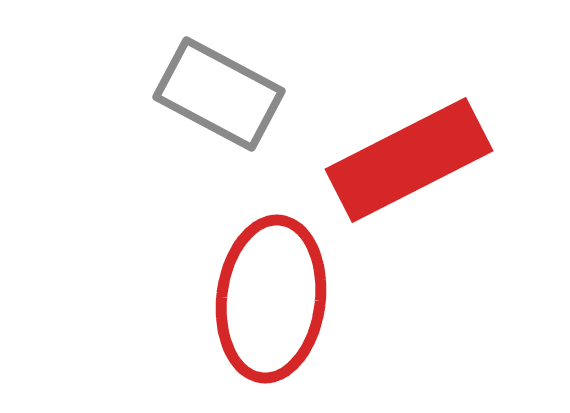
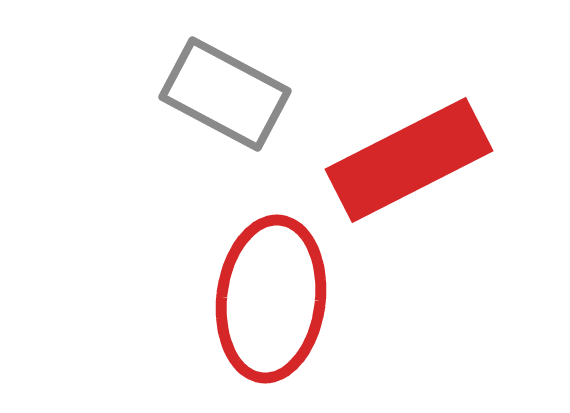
gray rectangle: moved 6 px right
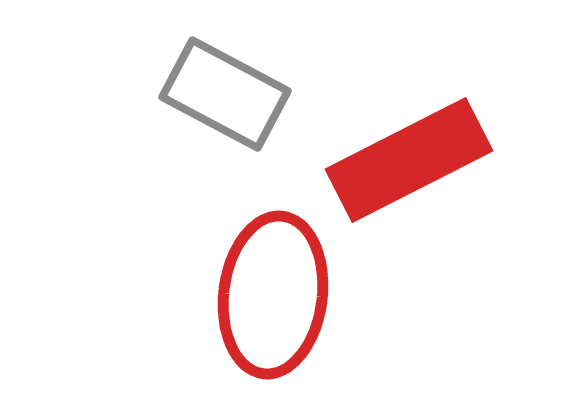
red ellipse: moved 2 px right, 4 px up
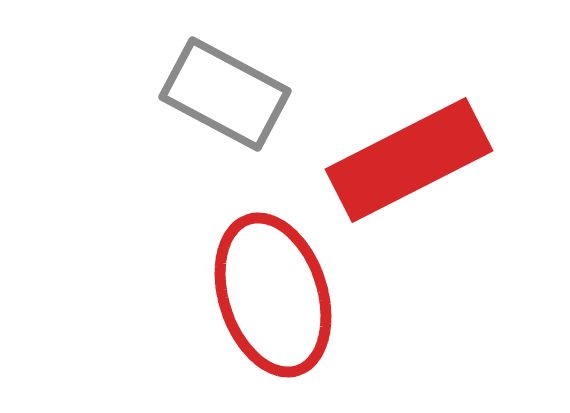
red ellipse: rotated 25 degrees counterclockwise
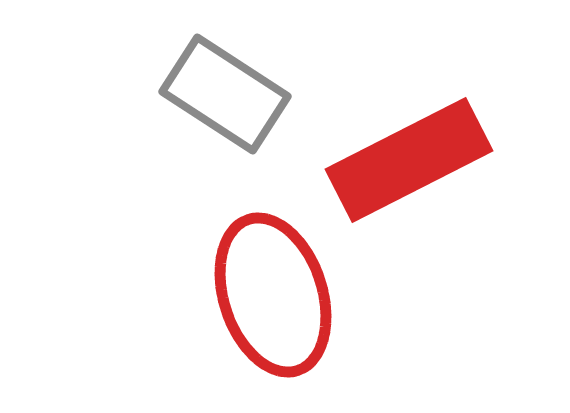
gray rectangle: rotated 5 degrees clockwise
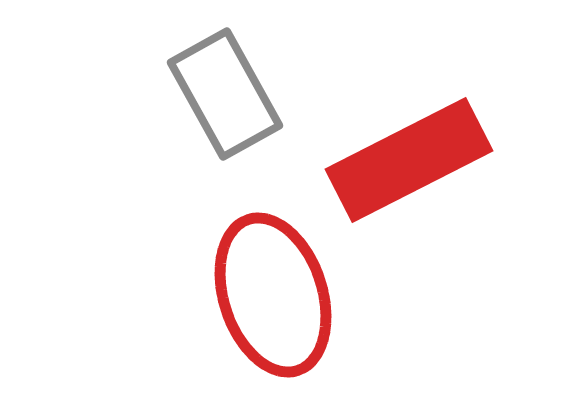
gray rectangle: rotated 28 degrees clockwise
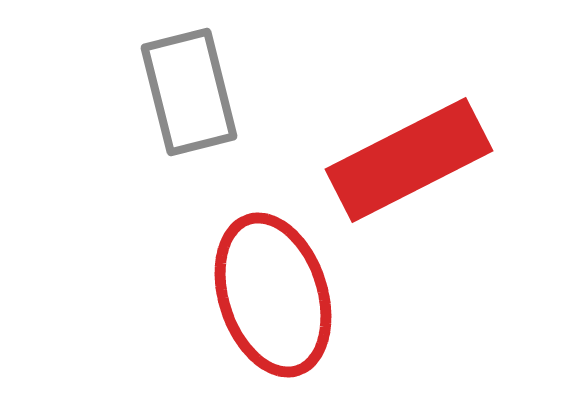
gray rectangle: moved 36 px left, 2 px up; rotated 15 degrees clockwise
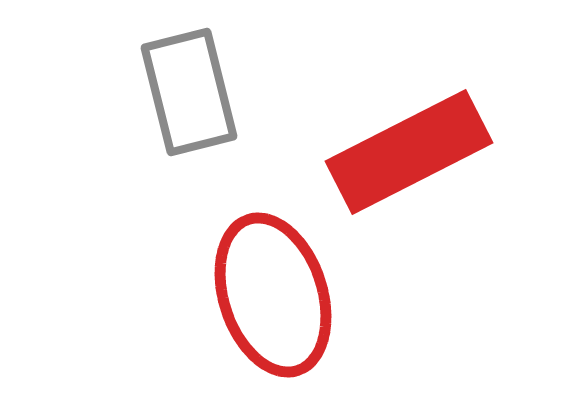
red rectangle: moved 8 px up
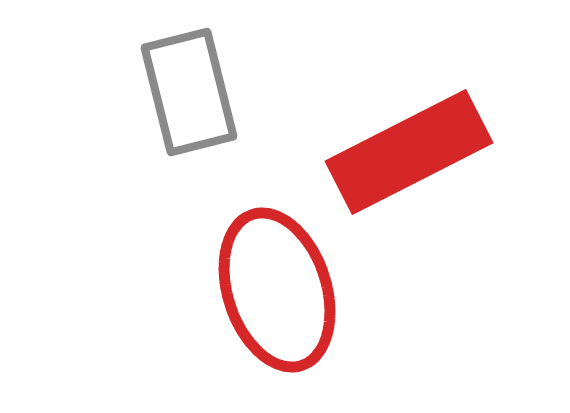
red ellipse: moved 4 px right, 5 px up
